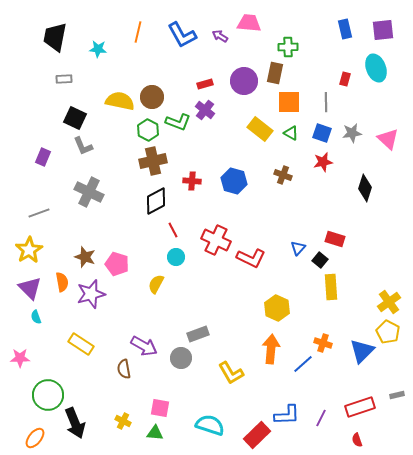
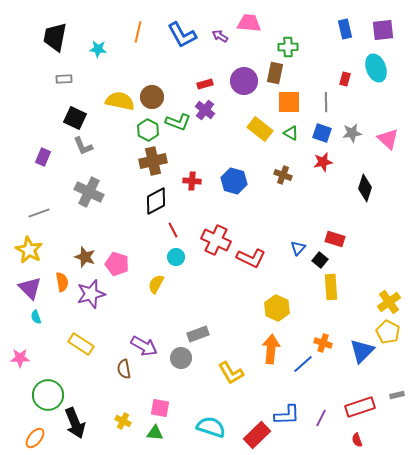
yellow star at (29, 250): rotated 12 degrees counterclockwise
cyan semicircle at (210, 425): moved 1 px right, 2 px down
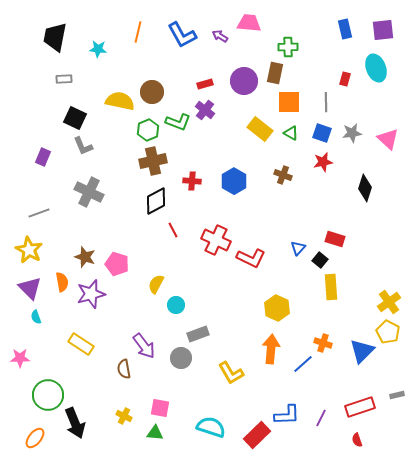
brown circle at (152, 97): moved 5 px up
green hexagon at (148, 130): rotated 10 degrees clockwise
blue hexagon at (234, 181): rotated 15 degrees clockwise
cyan circle at (176, 257): moved 48 px down
purple arrow at (144, 346): rotated 24 degrees clockwise
yellow cross at (123, 421): moved 1 px right, 5 px up
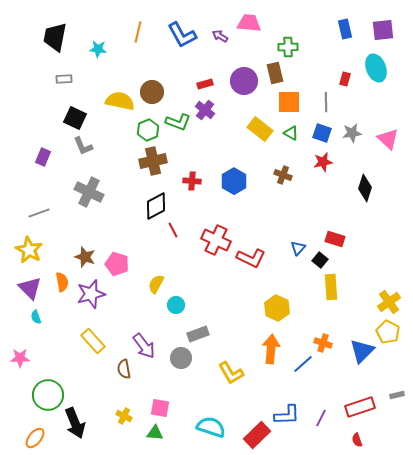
brown rectangle at (275, 73): rotated 25 degrees counterclockwise
black diamond at (156, 201): moved 5 px down
yellow rectangle at (81, 344): moved 12 px right, 3 px up; rotated 15 degrees clockwise
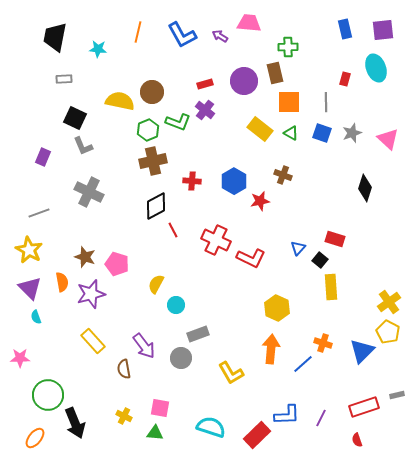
gray star at (352, 133): rotated 12 degrees counterclockwise
red star at (323, 162): moved 63 px left, 39 px down
red rectangle at (360, 407): moved 4 px right
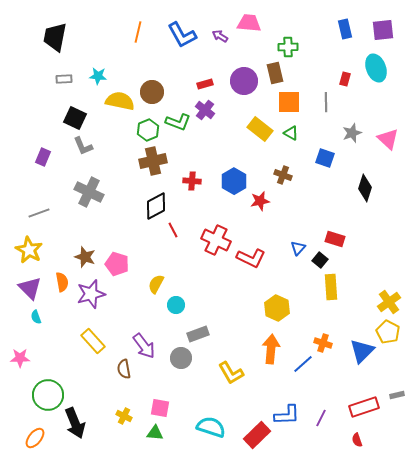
cyan star at (98, 49): moved 27 px down
blue square at (322, 133): moved 3 px right, 25 px down
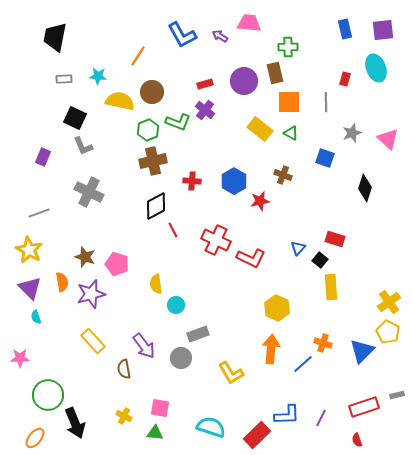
orange line at (138, 32): moved 24 px down; rotated 20 degrees clockwise
yellow semicircle at (156, 284): rotated 36 degrees counterclockwise
